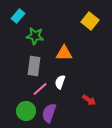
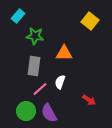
purple semicircle: rotated 48 degrees counterclockwise
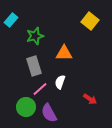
cyan rectangle: moved 7 px left, 4 px down
green star: rotated 24 degrees counterclockwise
gray rectangle: rotated 24 degrees counterclockwise
red arrow: moved 1 px right, 1 px up
green circle: moved 4 px up
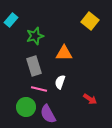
pink line: moved 1 px left; rotated 56 degrees clockwise
purple semicircle: moved 1 px left, 1 px down
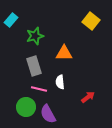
yellow square: moved 1 px right
white semicircle: rotated 24 degrees counterclockwise
red arrow: moved 2 px left, 2 px up; rotated 72 degrees counterclockwise
